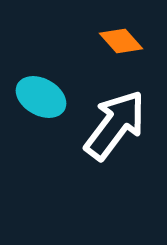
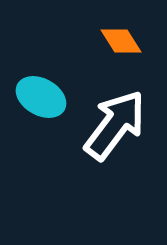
orange diamond: rotated 9 degrees clockwise
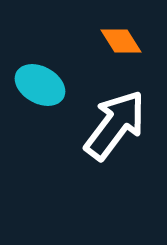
cyan ellipse: moved 1 px left, 12 px up
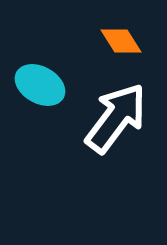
white arrow: moved 1 px right, 7 px up
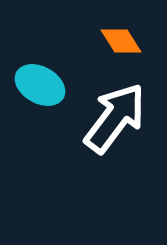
white arrow: moved 1 px left
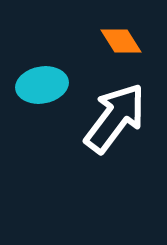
cyan ellipse: moved 2 px right; rotated 39 degrees counterclockwise
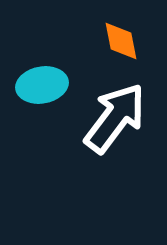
orange diamond: rotated 21 degrees clockwise
